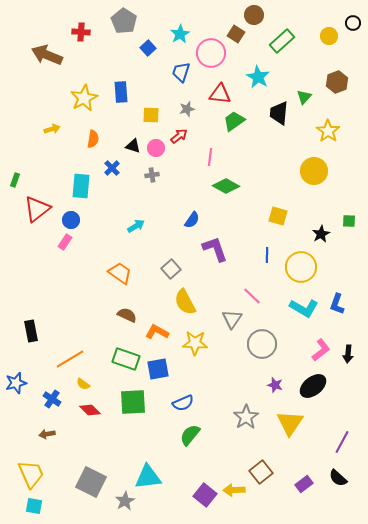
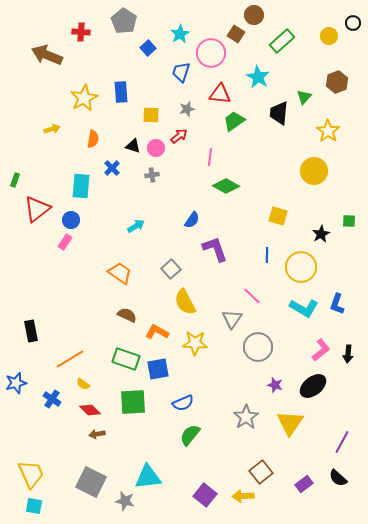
gray circle at (262, 344): moved 4 px left, 3 px down
brown arrow at (47, 434): moved 50 px right
yellow arrow at (234, 490): moved 9 px right, 6 px down
gray star at (125, 501): rotated 30 degrees counterclockwise
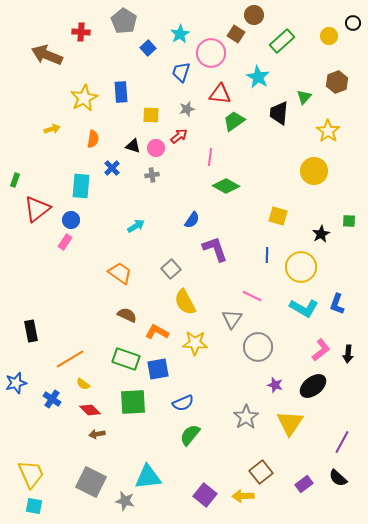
pink line at (252, 296): rotated 18 degrees counterclockwise
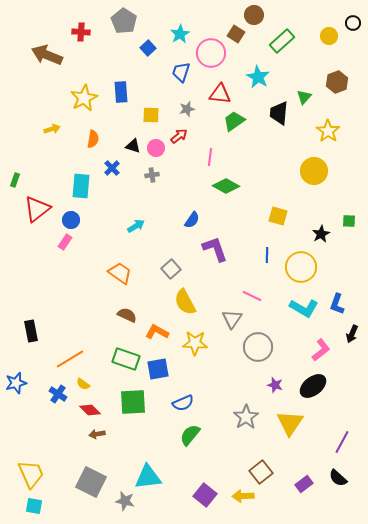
black arrow at (348, 354): moved 4 px right, 20 px up; rotated 18 degrees clockwise
blue cross at (52, 399): moved 6 px right, 5 px up
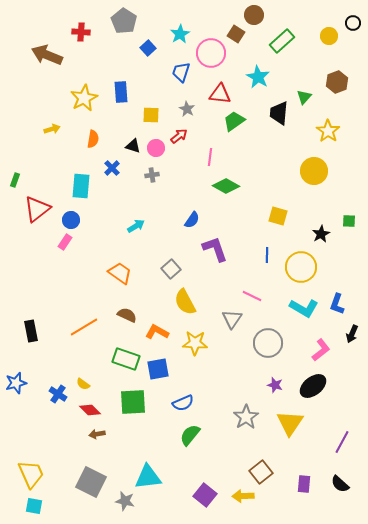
gray star at (187, 109): rotated 28 degrees counterclockwise
gray circle at (258, 347): moved 10 px right, 4 px up
orange line at (70, 359): moved 14 px right, 32 px up
black semicircle at (338, 478): moved 2 px right, 6 px down
purple rectangle at (304, 484): rotated 48 degrees counterclockwise
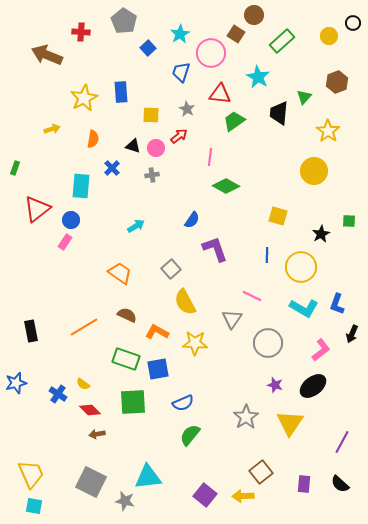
green rectangle at (15, 180): moved 12 px up
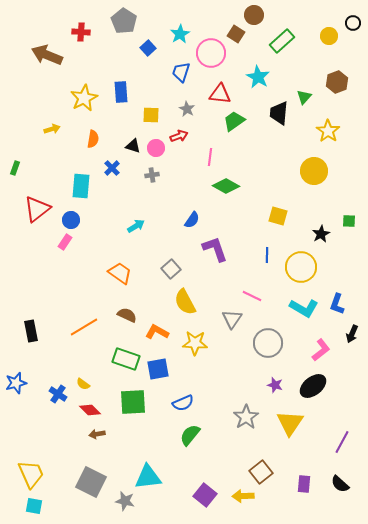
red arrow at (179, 136): rotated 18 degrees clockwise
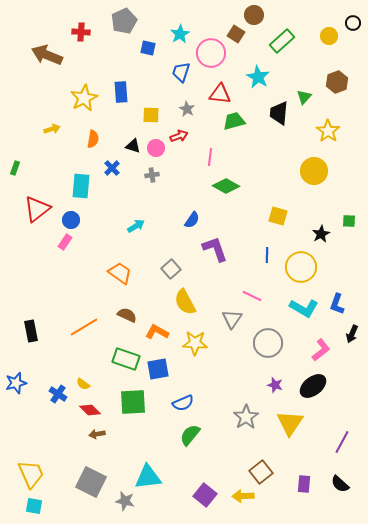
gray pentagon at (124, 21): rotated 15 degrees clockwise
blue square at (148, 48): rotated 35 degrees counterclockwise
green trapezoid at (234, 121): rotated 20 degrees clockwise
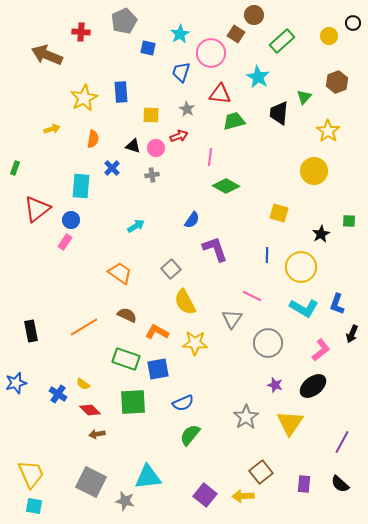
yellow square at (278, 216): moved 1 px right, 3 px up
